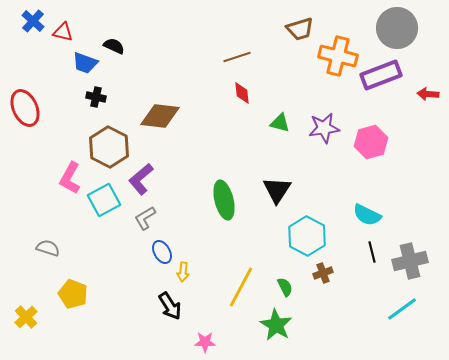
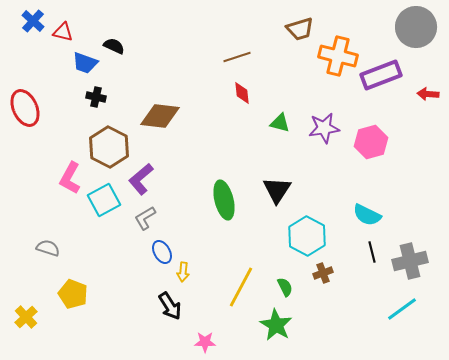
gray circle: moved 19 px right, 1 px up
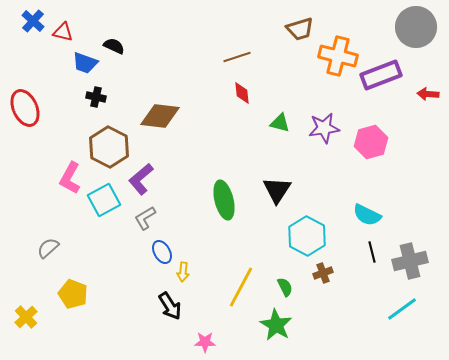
gray semicircle: rotated 60 degrees counterclockwise
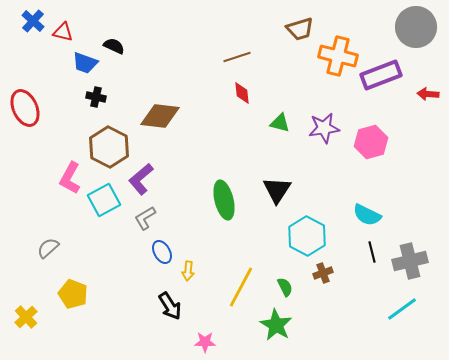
yellow arrow: moved 5 px right, 1 px up
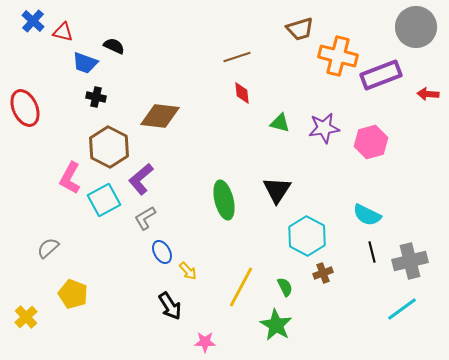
yellow arrow: rotated 48 degrees counterclockwise
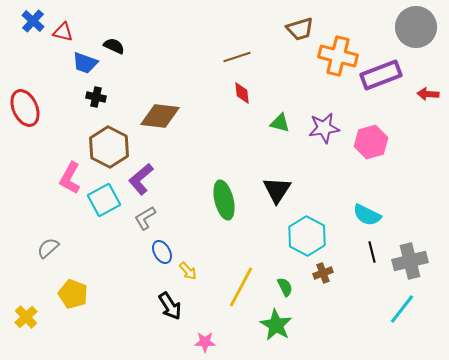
cyan line: rotated 16 degrees counterclockwise
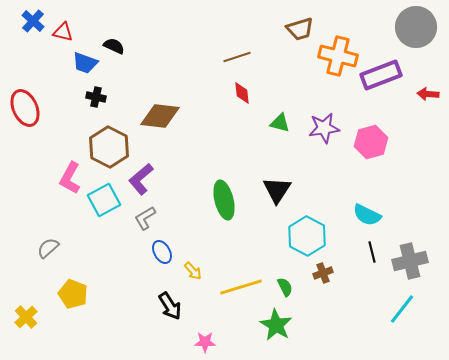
yellow arrow: moved 5 px right
yellow line: rotated 45 degrees clockwise
